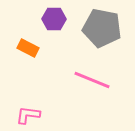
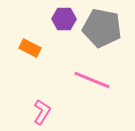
purple hexagon: moved 10 px right
orange rectangle: moved 2 px right
pink L-shape: moved 14 px right, 3 px up; rotated 115 degrees clockwise
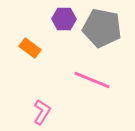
orange rectangle: rotated 10 degrees clockwise
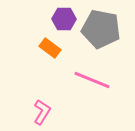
gray pentagon: moved 1 px left, 1 px down
orange rectangle: moved 20 px right
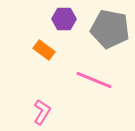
gray pentagon: moved 9 px right
orange rectangle: moved 6 px left, 2 px down
pink line: moved 2 px right
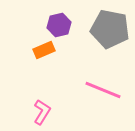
purple hexagon: moved 5 px left, 6 px down; rotated 15 degrees counterclockwise
orange rectangle: rotated 60 degrees counterclockwise
pink line: moved 9 px right, 10 px down
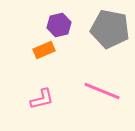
pink line: moved 1 px left, 1 px down
pink L-shape: moved 13 px up; rotated 45 degrees clockwise
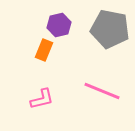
orange rectangle: rotated 45 degrees counterclockwise
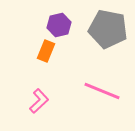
gray pentagon: moved 2 px left
orange rectangle: moved 2 px right, 1 px down
pink L-shape: moved 3 px left, 2 px down; rotated 30 degrees counterclockwise
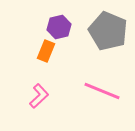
purple hexagon: moved 2 px down
gray pentagon: moved 2 px down; rotated 12 degrees clockwise
pink L-shape: moved 5 px up
